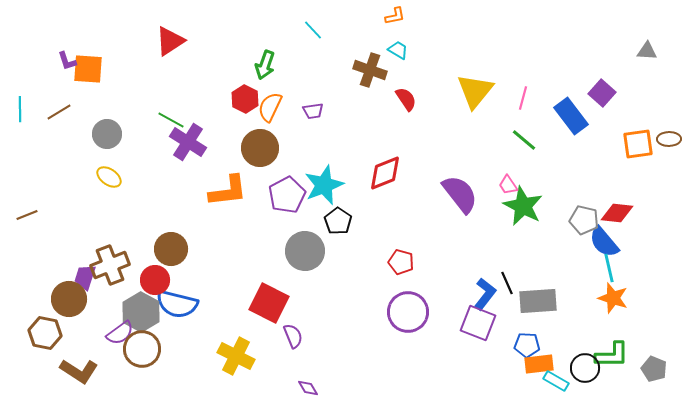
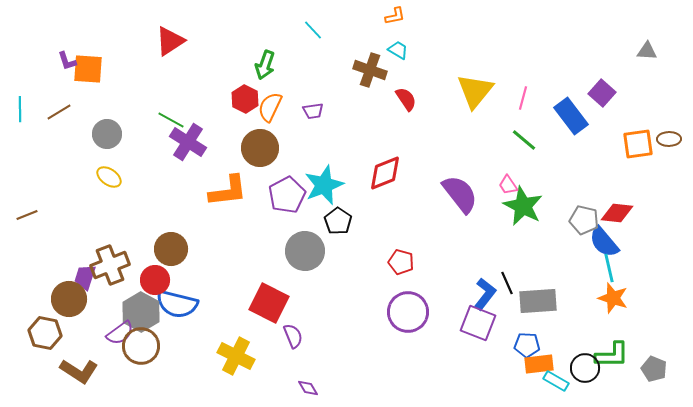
brown circle at (142, 349): moved 1 px left, 3 px up
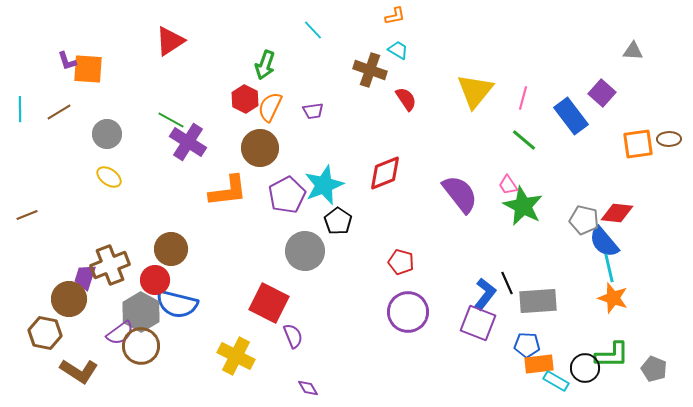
gray triangle at (647, 51): moved 14 px left
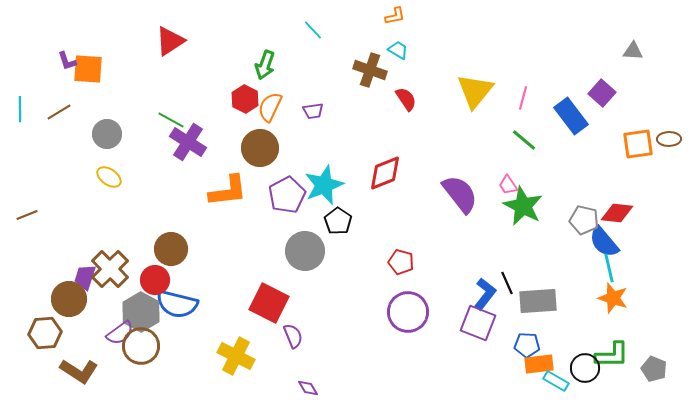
brown cross at (110, 265): moved 4 px down; rotated 24 degrees counterclockwise
brown hexagon at (45, 333): rotated 16 degrees counterclockwise
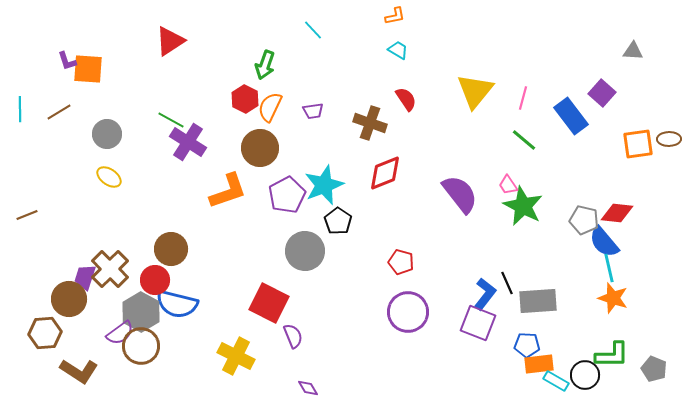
brown cross at (370, 70): moved 53 px down
orange L-shape at (228, 191): rotated 12 degrees counterclockwise
black circle at (585, 368): moved 7 px down
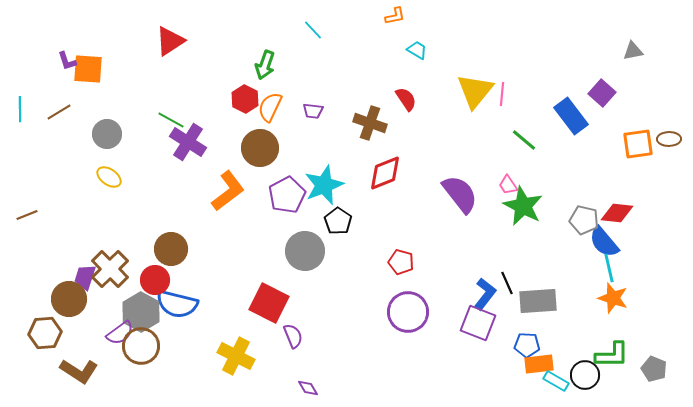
cyan trapezoid at (398, 50): moved 19 px right
gray triangle at (633, 51): rotated 15 degrees counterclockwise
pink line at (523, 98): moved 21 px left, 4 px up; rotated 10 degrees counterclockwise
purple trapezoid at (313, 111): rotated 15 degrees clockwise
orange L-shape at (228, 191): rotated 18 degrees counterclockwise
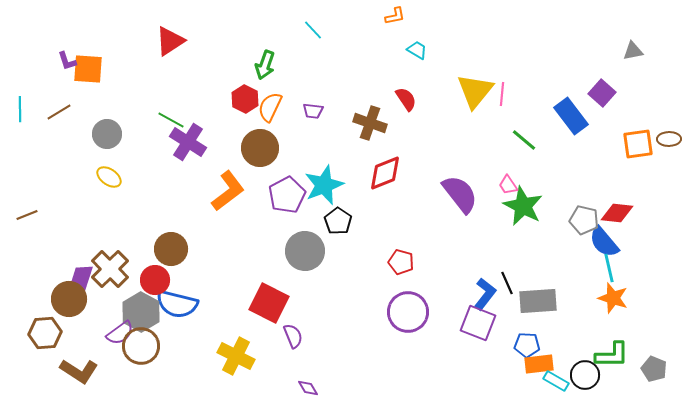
purple trapezoid at (85, 277): moved 3 px left
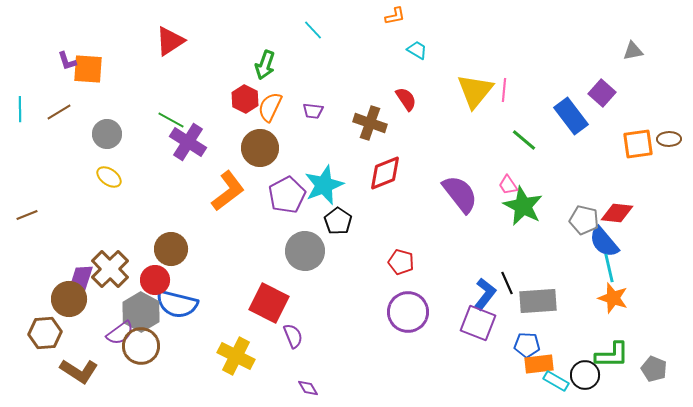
pink line at (502, 94): moved 2 px right, 4 px up
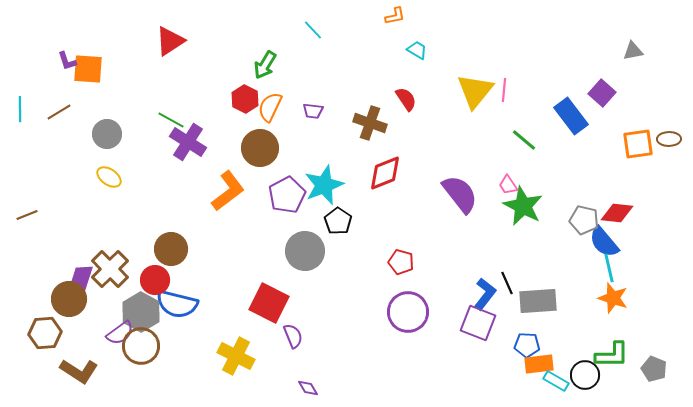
green arrow at (265, 65): rotated 12 degrees clockwise
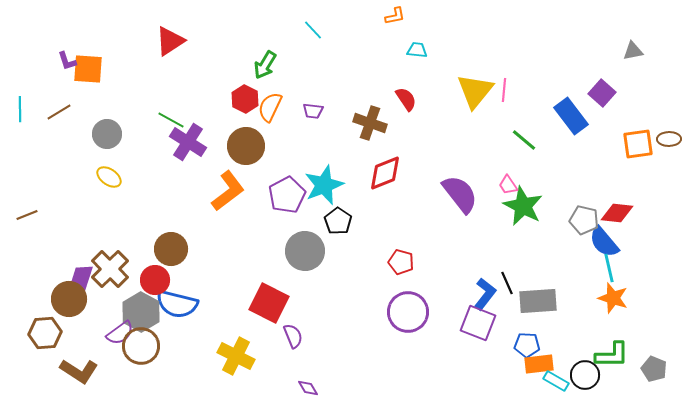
cyan trapezoid at (417, 50): rotated 25 degrees counterclockwise
brown circle at (260, 148): moved 14 px left, 2 px up
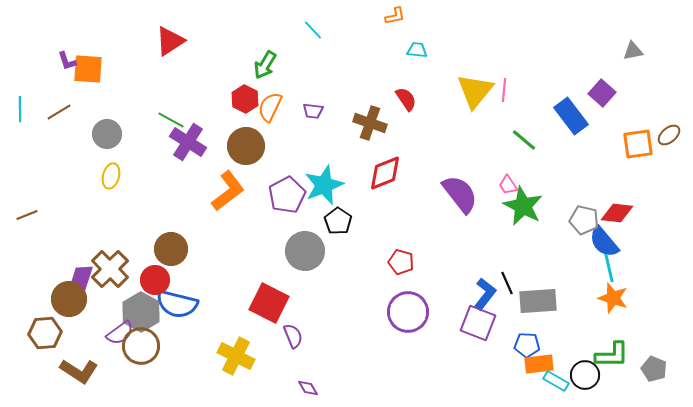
brown ellipse at (669, 139): moved 4 px up; rotated 40 degrees counterclockwise
yellow ellipse at (109, 177): moved 2 px right, 1 px up; rotated 70 degrees clockwise
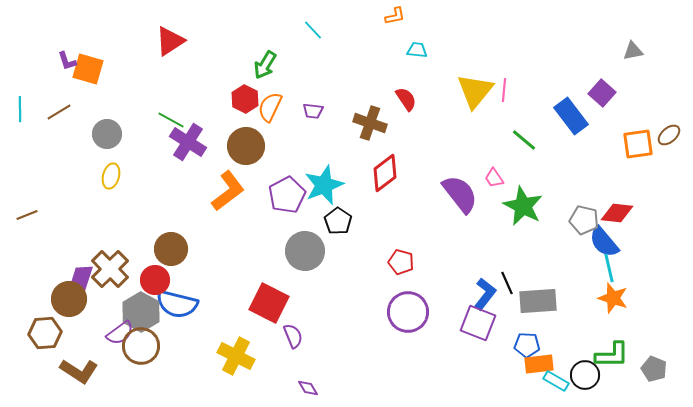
orange square at (88, 69): rotated 12 degrees clockwise
red diamond at (385, 173): rotated 15 degrees counterclockwise
pink trapezoid at (508, 185): moved 14 px left, 7 px up
